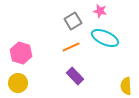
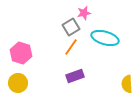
pink star: moved 16 px left, 2 px down; rotated 24 degrees counterclockwise
gray square: moved 2 px left, 6 px down
cyan ellipse: rotated 8 degrees counterclockwise
orange line: rotated 30 degrees counterclockwise
purple rectangle: rotated 66 degrees counterclockwise
yellow semicircle: moved 1 px right, 2 px up
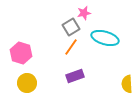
yellow circle: moved 9 px right
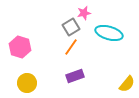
cyan ellipse: moved 4 px right, 5 px up
pink hexagon: moved 1 px left, 6 px up
yellow semicircle: rotated 138 degrees counterclockwise
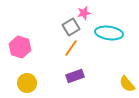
cyan ellipse: rotated 8 degrees counterclockwise
orange line: moved 1 px down
yellow semicircle: rotated 102 degrees clockwise
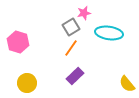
pink hexagon: moved 2 px left, 5 px up
purple rectangle: rotated 24 degrees counterclockwise
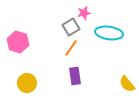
purple rectangle: rotated 54 degrees counterclockwise
